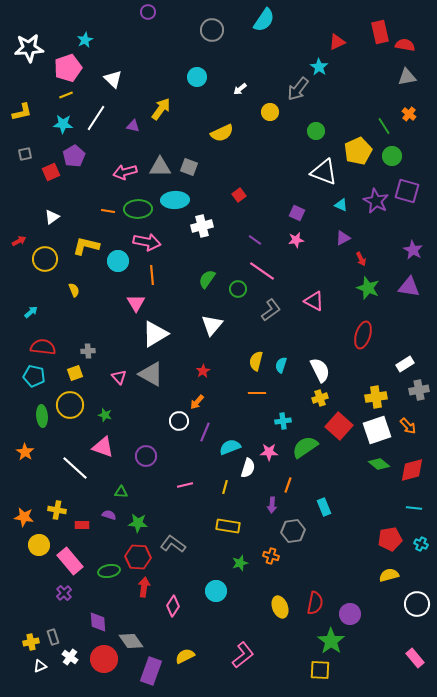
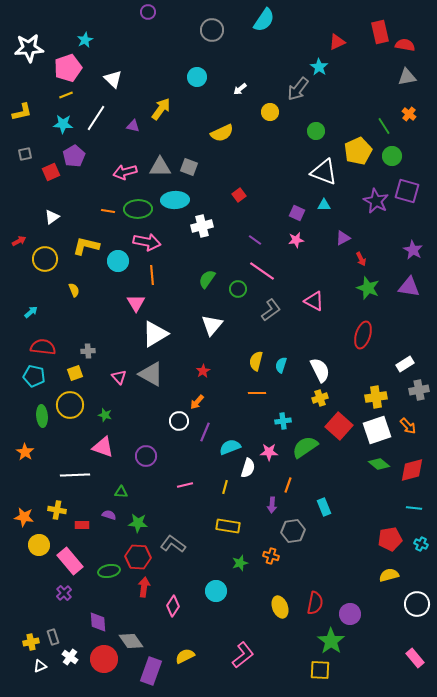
cyan triangle at (341, 205): moved 17 px left; rotated 24 degrees counterclockwise
white line at (75, 468): moved 7 px down; rotated 44 degrees counterclockwise
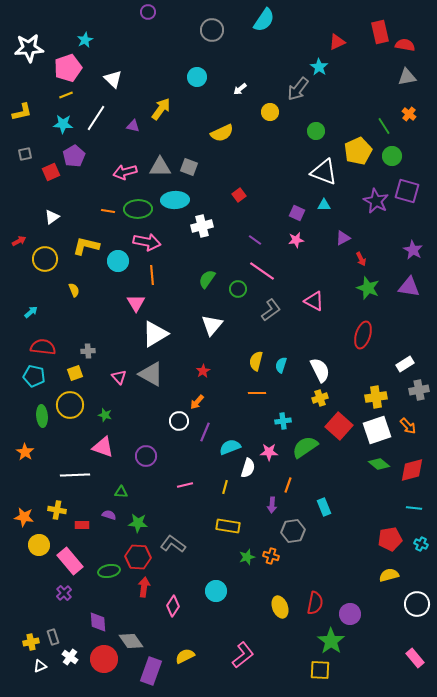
green star at (240, 563): moved 7 px right, 6 px up
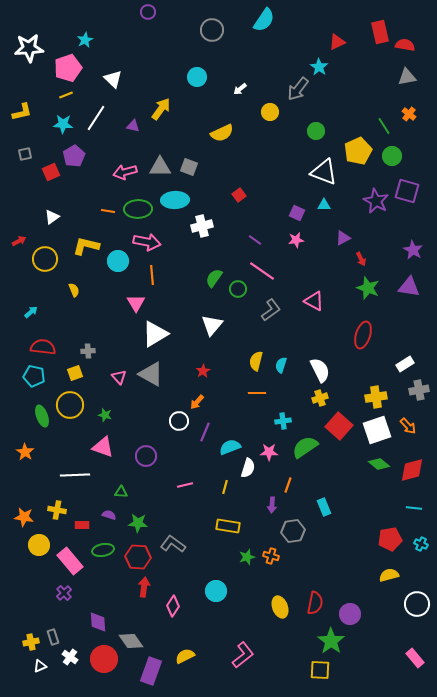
green semicircle at (207, 279): moved 7 px right, 1 px up
green ellipse at (42, 416): rotated 15 degrees counterclockwise
green ellipse at (109, 571): moved 6 px left, 21 px up
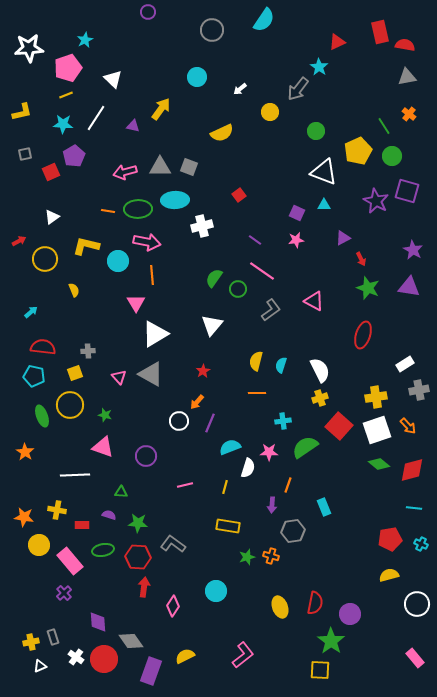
purple line at (205, 432): moved 5 px right, 9 px up
white cross at (70, 657): moved 6 px right
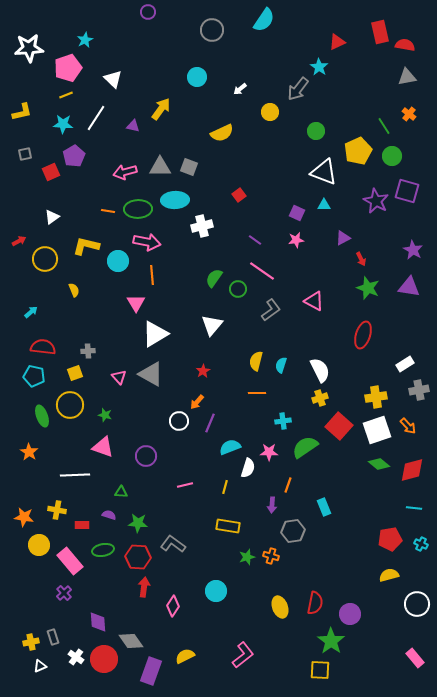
orange star at (25, 452): moved 4 px right
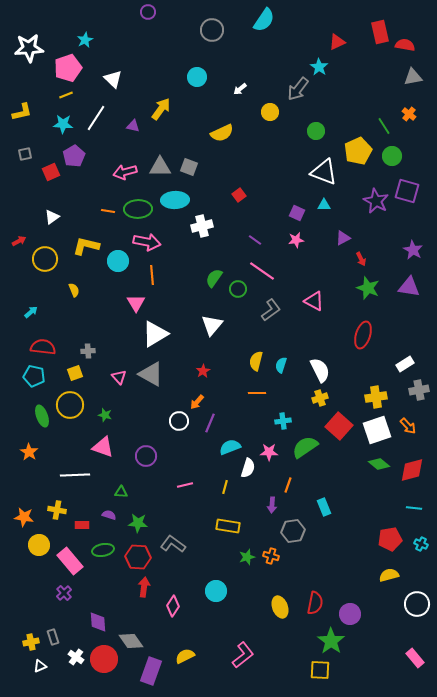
gray triangle at (407, 77): moved 6 px right
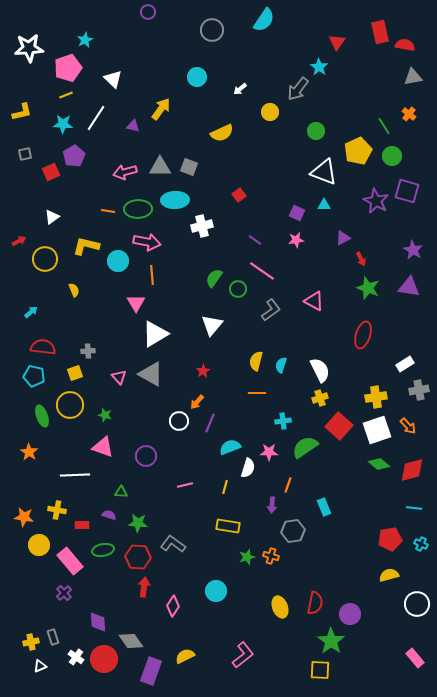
red triangle at (337, 42): rotated 30 degrees counterclockwise
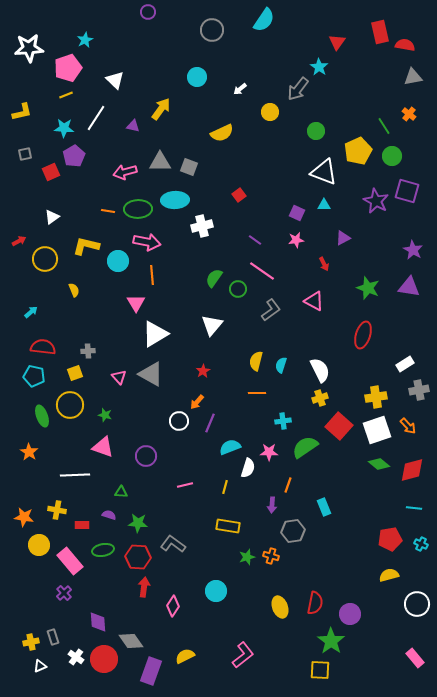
white triangle at (113, 79): moved 2 px right, 1 px down
cyan star at (63, 124): moved 1 px right, 4 px down
gray triangle at (160, 167): moved 5 px up
red arrow at (361, 259): moved 37 px left, 5 px down
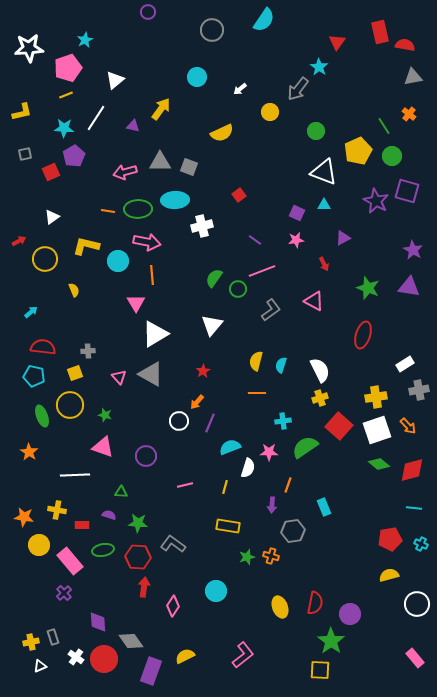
white triangle at (115, 80): rotated 36 degrees clockwise
pink line at (262, 271): rotated 56 degrees counterclockwise
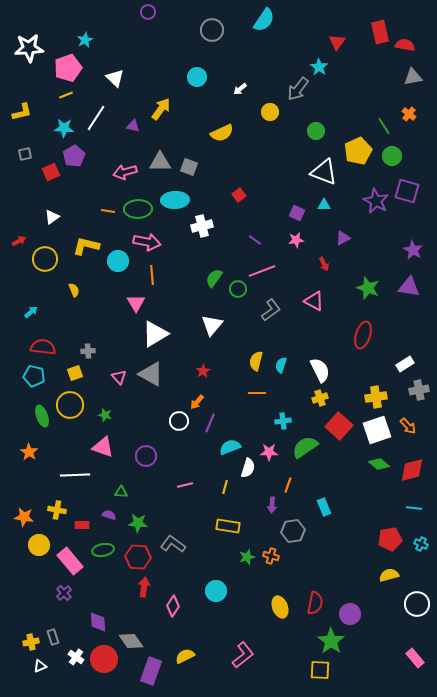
white triangle at (115, 80): moved 2 px up; rotated 36 degrees counterclockwise
